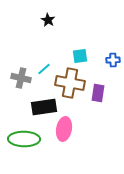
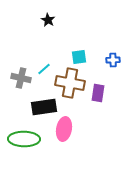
cyan square: moved 1 px left, 1 px down
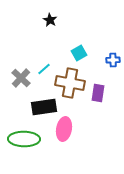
black star: moved 2 px right
cyan square: moved 4 px up; rotated 21 degrees counterclockwise
gray cross: rotated 30 degrees clockwise
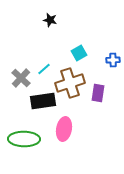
black star: rotated 16 degrees counterclockwise
brown cross: rotated 28 degrees counterclockwise
black rectangle: moved 1 px left, 6 px up
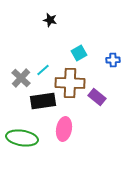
cyan line: moved 1 px left, 1 px down
brown cross: rotated 20 degrees clockwise
purple rectangle: moved 1 px left, 4 px down; rotated 60 degrees counterclockwise
green ellipse: moved 2 px left, 1 px up; rotated 8 degrees clockwise
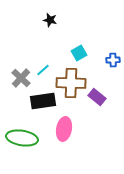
brown cross: moved 1 px right
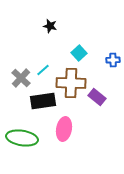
black star: moved 6 px down
cyan square: rotated 14 degrees counterclockwise
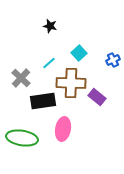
blue cross: rotated 24 degrees counterclockwise
cyan line: moved 6 px right, 7 px up
pink ellipse: moved 1 px left
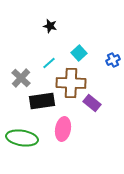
purple rectangle: moved 5 px left, 6 px down
black rectangle: moved 1 px left
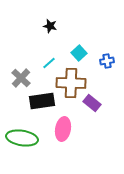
blue cross: moved 6 px left, 1 px down; rotated 16 degrees clockwise
